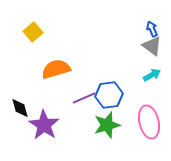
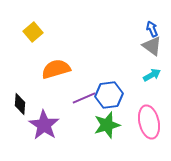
black diamond: moved 4 px up; rotated 20 degrees clockwise
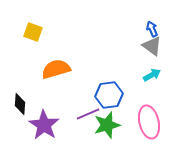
yellow square: rotated 30 degrees counterclockwise
purple line: moved 4 px right, 16 px down
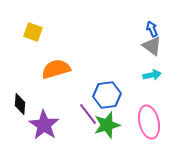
cyan arrow: rotated 18 degrees clockwise
blue hexagon: moved 2 px left
purple line: rotated 75 degrees clockwise
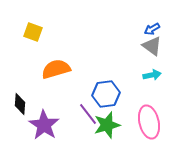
blue arrow: rotated 98 degrees counterclockwise
blue hexagon: moved 1 px left, 1 px up
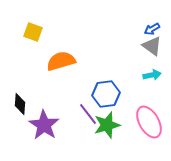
orange semicircle: moved 5 px right, 8 px up
pink ellipse: rotated 16 degrees counterclockwise
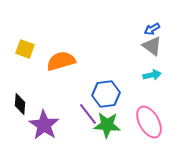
yellow square: moved 8 px left, 17 px down
green star: rotated 20 degrees clockwise
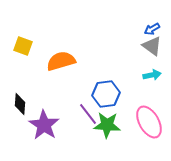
yellow square: moved 2 px left, 3 px up
